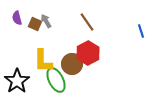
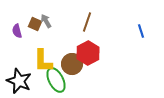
purple semicircle: moved 13 px down
brown line: rotated 54 degrees clockwise
black star: moved 2 px right; rotated 15 degrees counterclockwise
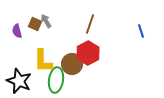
brown line: moved 3 px right, 2 px down
green ellipse: rotated 35 degrees clockwise
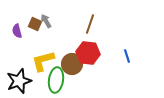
blue line: moved 14 px left, 25 px down
red hexagon: rotated 25 degrees counterclockwise
yellow L-shape: rotated 75 degrees clockwise
black star: rotated 30 degrees clockwise
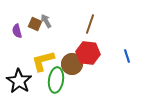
black star: rotated 20 degrees counterclockwise
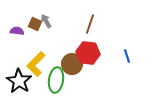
purple semicircle: rotated 112 degrees clockwise
yellow L-shape: moved 7 px left, 3 px down; rotated 30 degrees counterclockwise
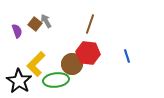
brown square: rotated 16 degrees clockwise
purple semicircle: rotated 64 degrees clockwise
green ellipse: rotated 75 degrees clockwise
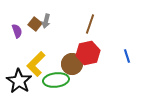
gray arrow: rotated 136 degrees counterclockwise
red hexagon: rotated 20 degrees counterclockwise
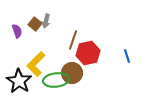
brown line: moved 17 px left, 16 px down
brown circle: moved 9 px down
